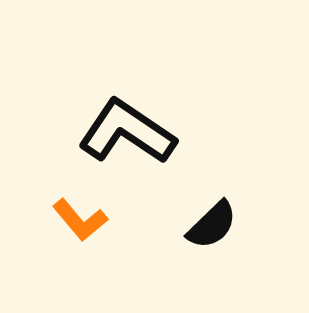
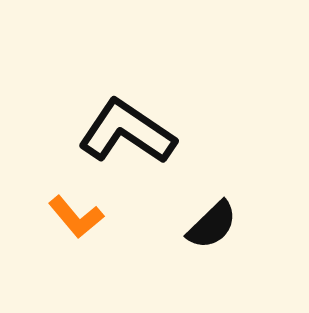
orange L-shape: moved 4 px left, 3 px up
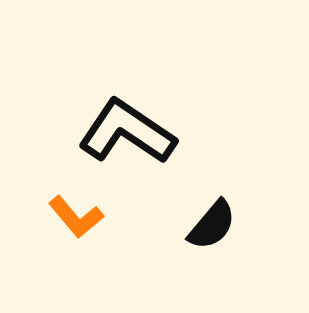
black semicircle: rotated 6 degrees counterclockwise
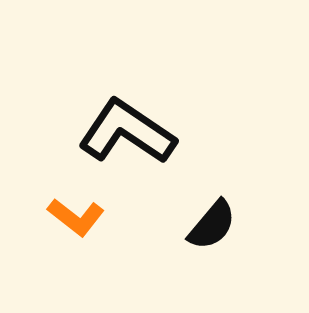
orange L-shape: rotated 12 degrees counterclockwise
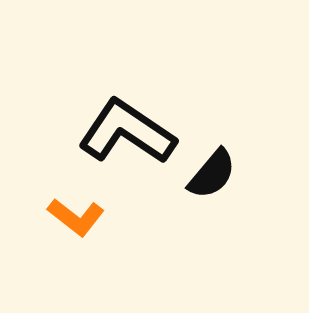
black semicircle: moved 51 px up
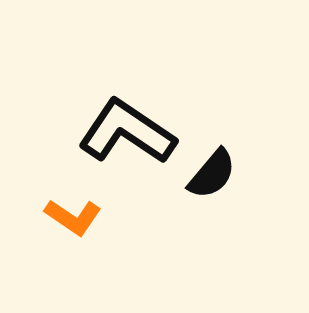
orange L-shape: moved 3 px left; rotated 4 degrees counterclockwise
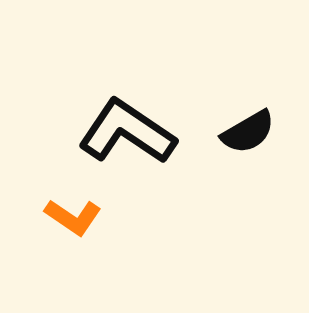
black semicircle: moved 36 px right, 42 px up; rotated 20 degrees clockwise
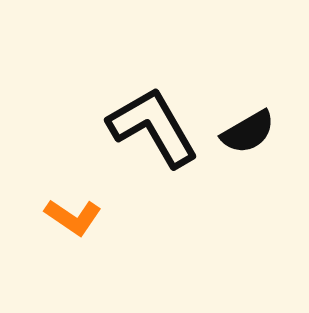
black L-shape: moved 26 px right, 5 px up; rotated 26 degrees clockwise
